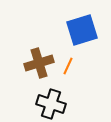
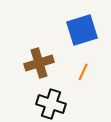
orange line: moved 15 px right, 6 px down
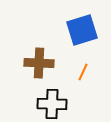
brown cross: rotated 20 degrees clockwise
black cross: moved 1 px right; rotated 16 degrees counterclockwise
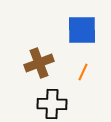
blue square: rotated 16 degrees clockwise
brown cross: rotated 24 degrees counterclockwise
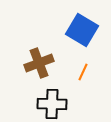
blue square: rotated 32 degrees clockwise
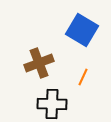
orange line: moved 5 px down
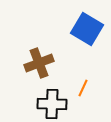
blue square: moved 5 px right, 1 px up
orange line: moved 11 px down
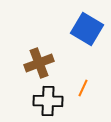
black cross: moved 4 px left, 3 px up
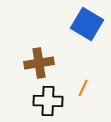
blue square: moved 5 px up
brown cross: rotated 12 degrees clockwise
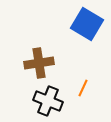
black cross: rotated 20 degrees clockwise
